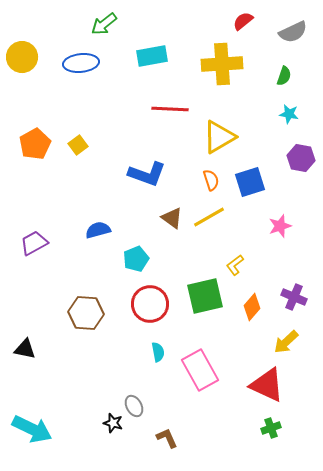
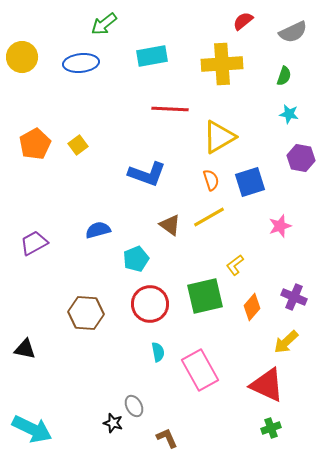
brown triangle: moved 2 px left, 7 px down
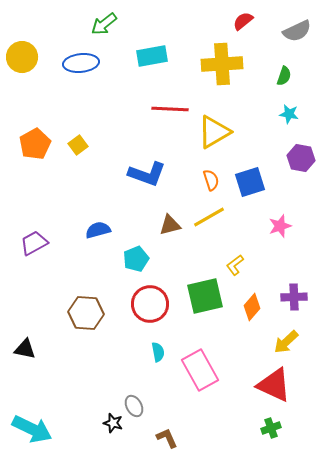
gray semicircle: moved 4 px right, 1 px up
yellow triangle: moved 5 px left, 5 px up
brown triangle: rotated 50 degrees counterclockwise
purple cross: rotated 25 degrees counterclockwise
red triangle: moved 7 px right
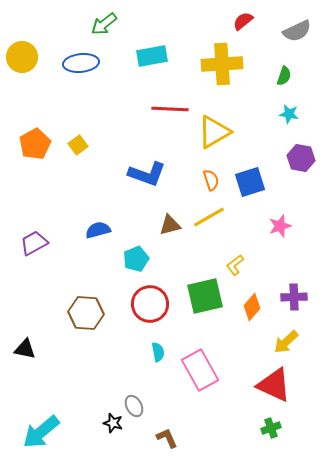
cyan arrow: moved 9 px right, 3 px down; rotated 114 degrees clockwise
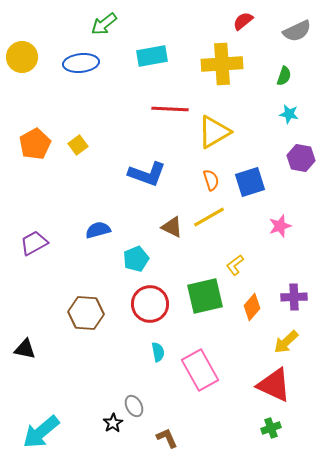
brown triangle: moved 2 px right, 2 px down; rotated 40 degrees clockwise
black star: rotated 24 degrees clockwise
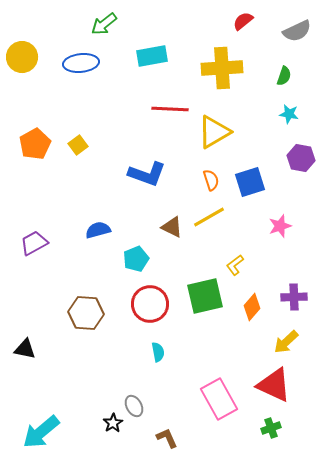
yellow cross: moved 4 px down
pink rectangle: moved 19 px right, 29 px down
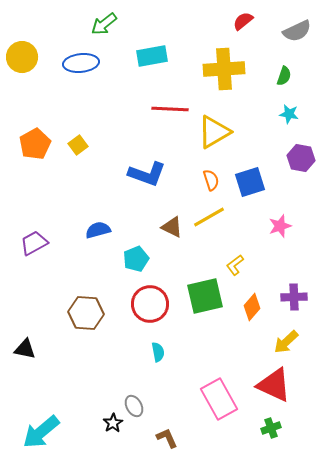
yellow cross: moved 2 px right, 1 px down
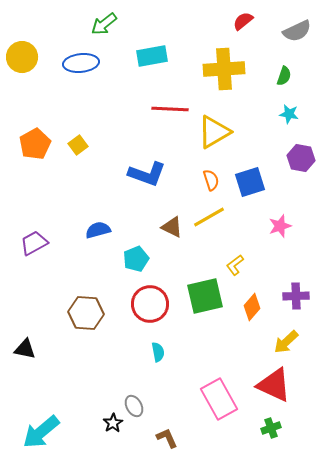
purple cross: moved 2 px right, 1 px up
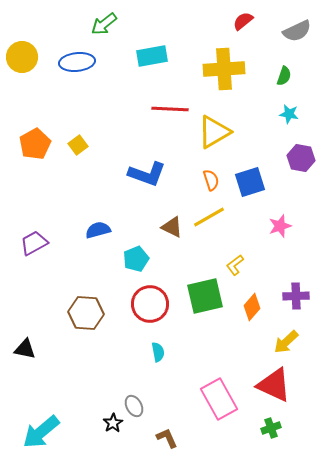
blue ellipse: moved 4 px left, 1 px up
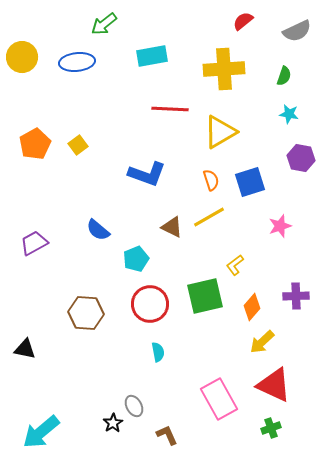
yellow triangle: moved 6 px right
blue semicircle: rotated 125 degrees counterclockwise
yellow arrow: moved 24 px left
brown L-shape: moved 3 px up
